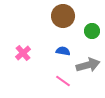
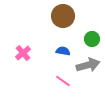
green circle: moved 8 px down
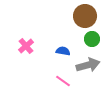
brown circle: moved 22 px right
pink cross: moved 3 px right, 7 px up
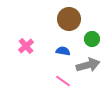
brown circle: moved 16 px left, 3 px down
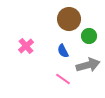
green circle: moved 3 px left, 3 px up
blue semicircle: rotated 128 degrees counterclockwise
pink line: moved 2 px up
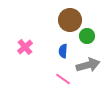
brown circle: moved 1 px right, 1 px down
green circle: moved 2 px left
pink cross: moved 1 px left, 1 px down
blue semicircle: rotated 32 degrees clockwise
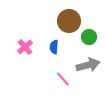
brown circle: moved 1 px left, 1 px down
green circle: moved 2 px right, 1 px down
blue semicircle: moved 9 px left, 4 px up
pink line: rotated 14 degrees clockwise
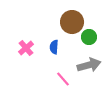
brown circle: moved 3 px right, 1 px down
pink cross: moved 1 px right, 1 px down
gray arrow: moved 1 px right
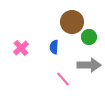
pink cross: moved 5 px left
gray arrow: rotated 15 degrees clockwise
